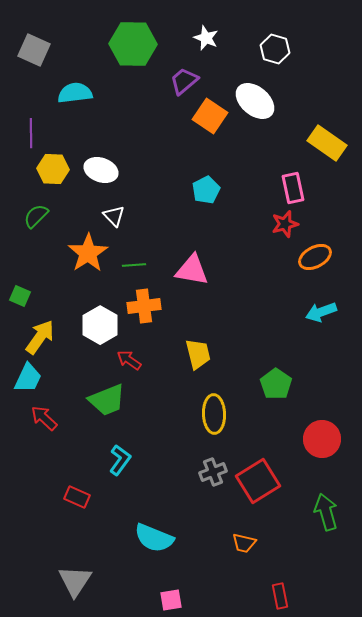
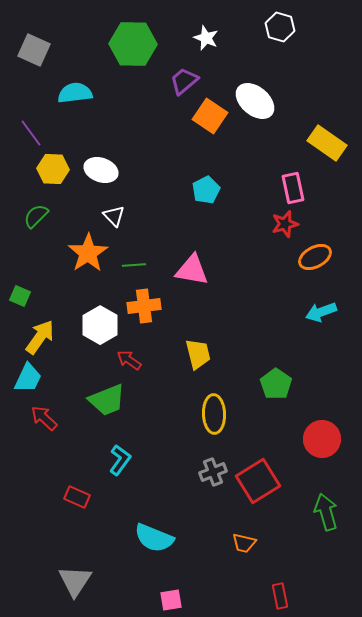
white hexagon at (275, 49): moved 5 px right, 22 px up
purple line at (31, 133): rotated 36 degrees counterclockwise
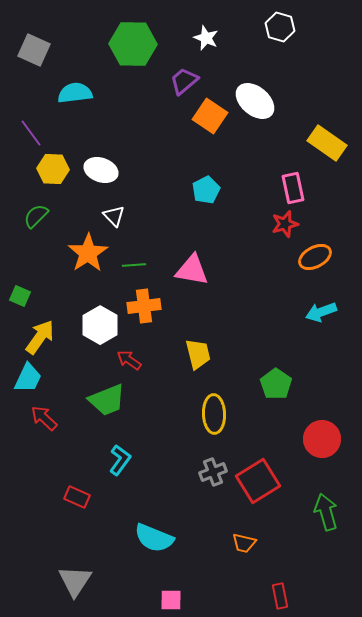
pink square at (171, 600): rotated 10 degrees clockwise
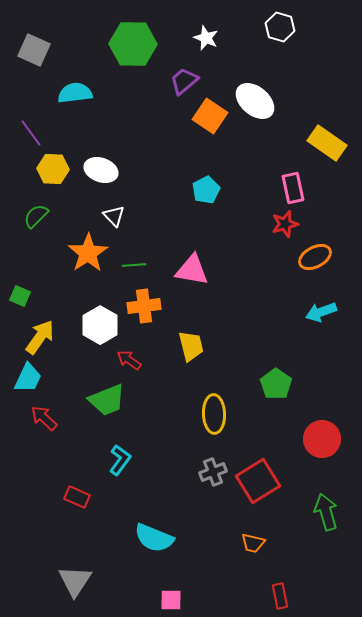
yellow trapezoid at (198, 354): moved 7 px left, 8 px up
orange trapezoid at (244, 543): moved 9 px right
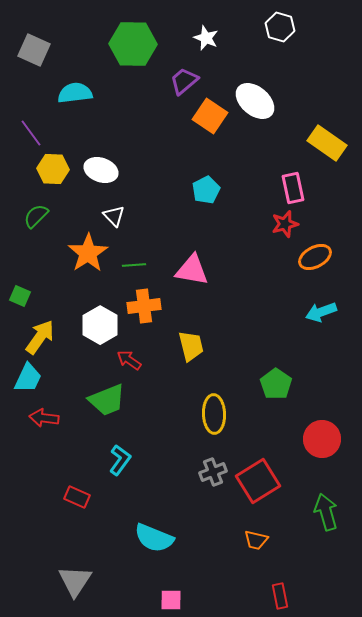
red arrow at (44, 418): rotated 36 degrees counterclockwise
orange trapezoid at (253, 543): moved 3 px right, 3 px up
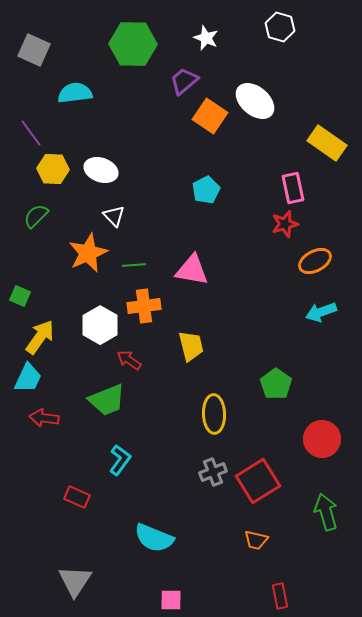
orange star at (88, 253): rotated 9 degrees clockwise
orange ellipse at (315, 257): moved 4 px down
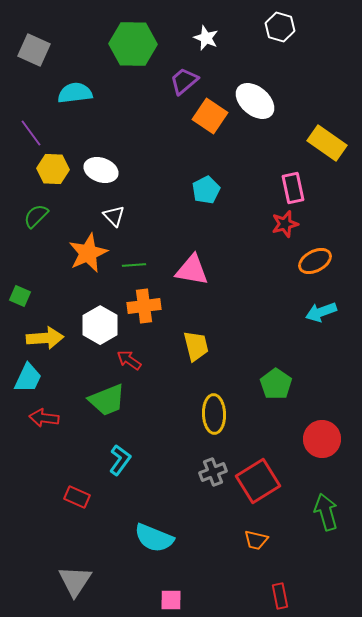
yellow arrow at (40, 337): moved 5 px right, 1 px down; rotated 51 degrees clockwise
yellow trapezoid at (191, 346): moved 5 px right
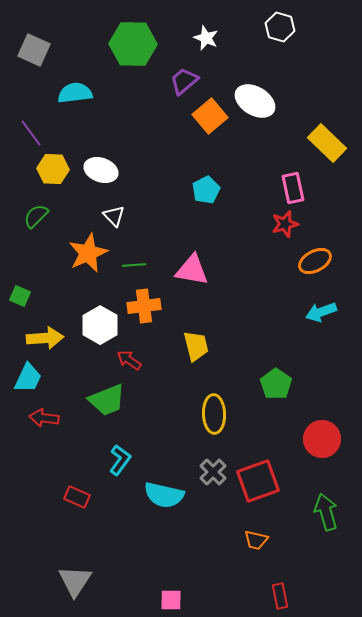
white ellipse at (255, 101): rotated 9 degrees counterclockwise
orange square at (210, 116): rotated 16 degrees clockwise
yellow rectangle at (327, 143): rotated 9 degrees clockwise
gray cross at (213, 472): rotated 24 degrees counterclockwise
red square at (258, 481): rotated 12 degrees clockwise
cyan semicircle at (154, 538): moved 10 px right, 43 px up; rotated 9 degrees counterclockwise
